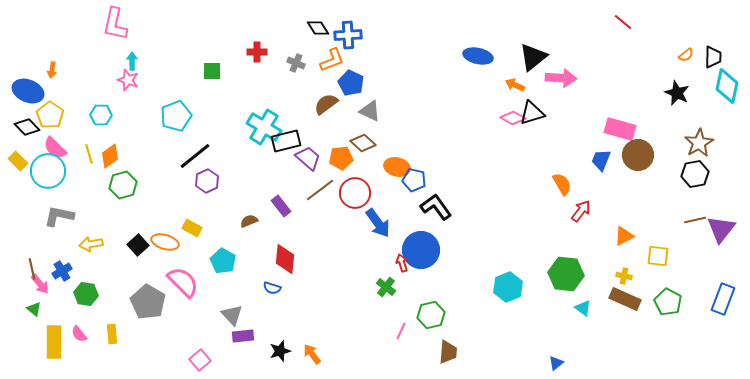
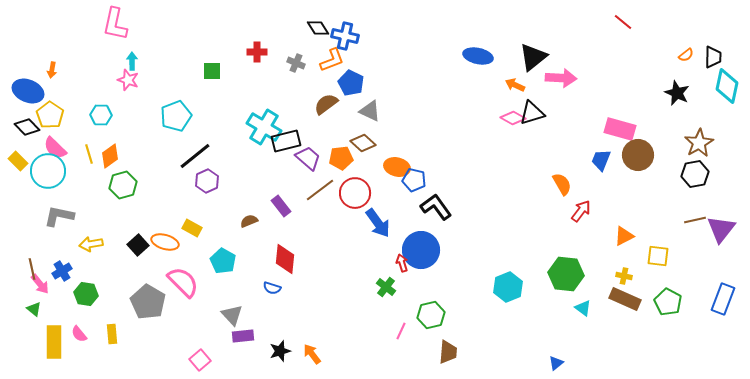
blue cross at (348, 35): moved 3 px left, 1 px down; rotated 16 degrees clockwise
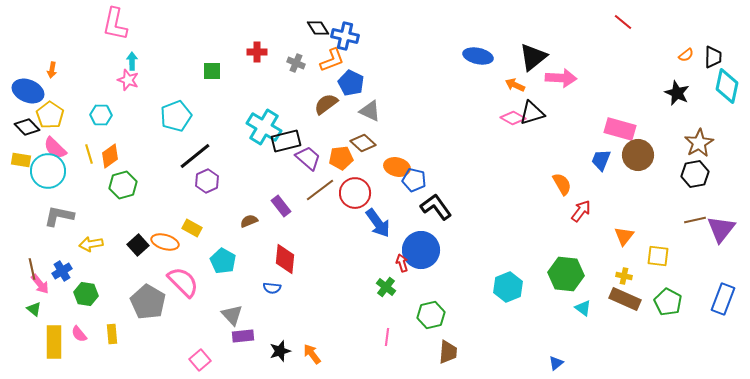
yellow rectangle at (18, 161): moved 3 px right, 1 px up; rotated 36 degrees counterclockwise
orange triangle at (624, 236): rotated 25 degrees counterclockwise
blue semicircle at (272, 288): rotated 12 degrees counterclockwise
pink line at (401, 331): moved 14 px left, 6 px down; rotated 18 degrees counterclockwise
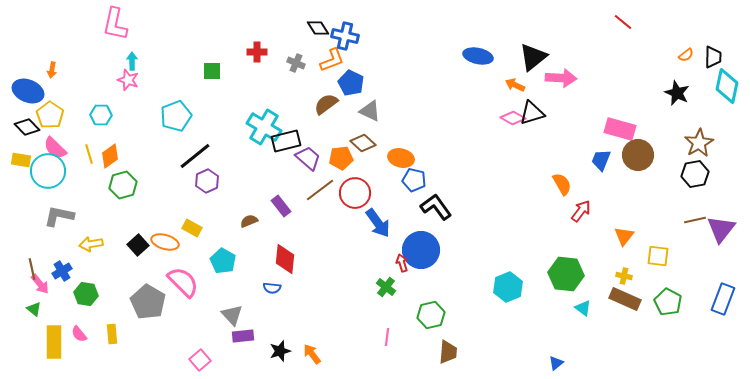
orange ellipse at (397, 167): moved 4 px right, 9 px up
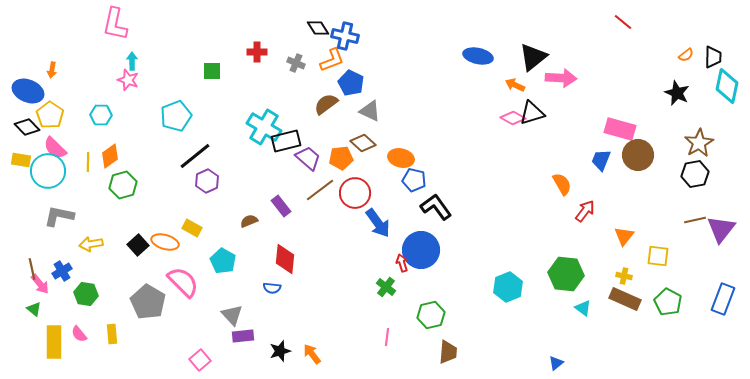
yellow line at (89, 154): moved 1 px left, 8 px down; rotated 18 degrees clockwise
red arrow at (581, 211): moved 4 px right
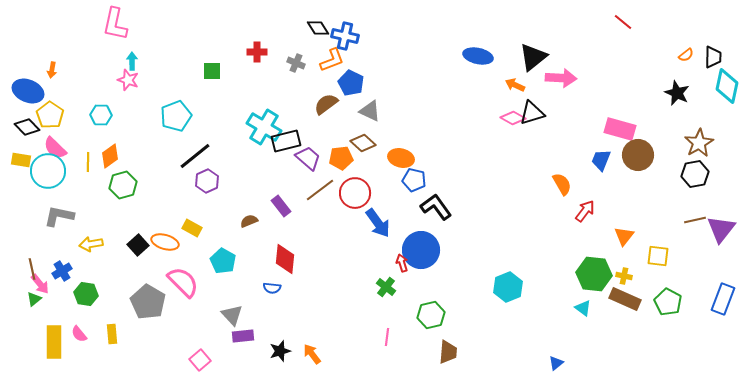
green hexagon at (566, 274): moved 28 px right
green triangle at (34, 309): moved 10 px up; rotated 42 degrees clockwise
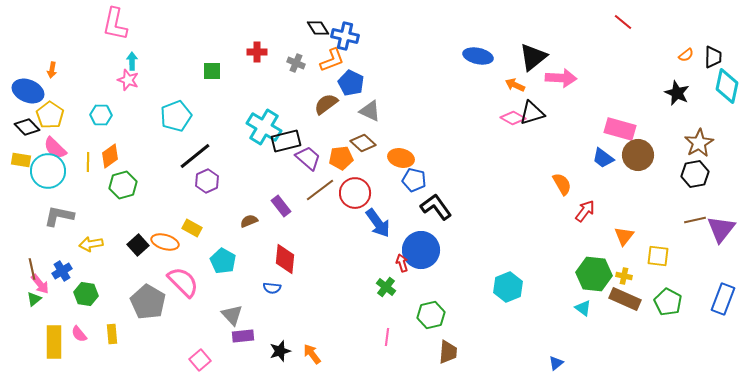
blue trapezoid at (601, 160): moved 2 px right, 2 px up; rotated 75 degrees counterclockwise
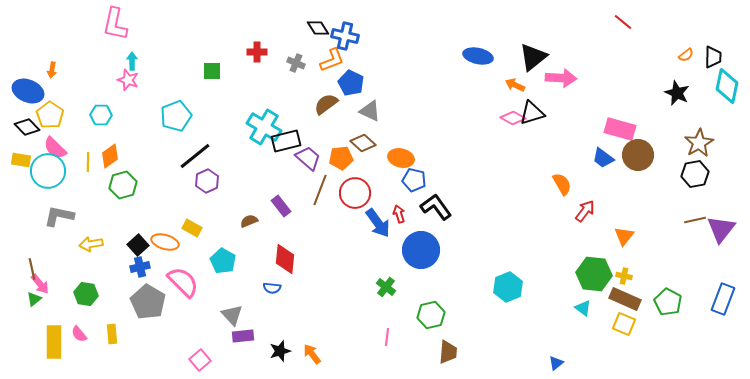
brown line at (320, 190): rotated 32 degrees counterclockwise
yellow square at (658, 256): moved 34 px left, 68 px down; rotated 15 degrees clockwise
red arrow at (402, 263): moved 3 px left, 49 px up
blue cross at (62, 271): moved 78 px right, 4 px up; rotated 18 degrees clockwise
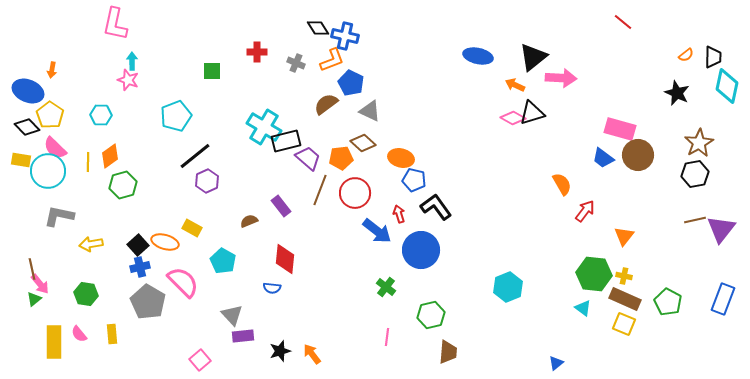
blue arrow at (378, 223): moved 1 px left, 8 px down; rotated 16 degrees counterclockwise
